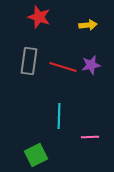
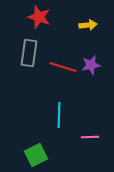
gray rectangle: moved 8 px up
cyan line: moved 1 px up
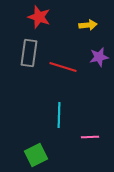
purple star: moved 8 px right, 8 px up
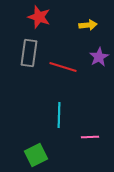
purple star: rotated 18 degrees counterclockwise
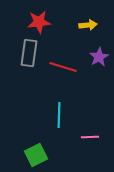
red star: moved 5 px down; rotated 25 degrees counterclockwise
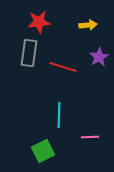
green square: moved 7 px right, 4 px up
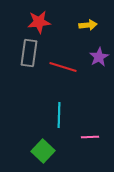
green square: rotated 20 degrees counterclockwise
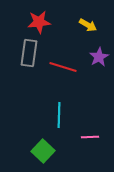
yellow arrow: rotated 36 degrees clockwise
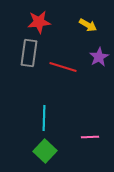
cyan line: moved 15 px left, 3 px down
green square: moved 2 px right
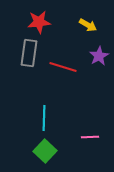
purple star: moved 1 px up
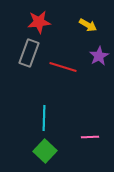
gray rectangle: rotated 12 degrees clockwise
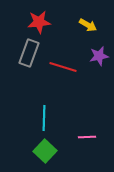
purple star: rotated 18 degrees clockwise
pink line: moved 3 px left
